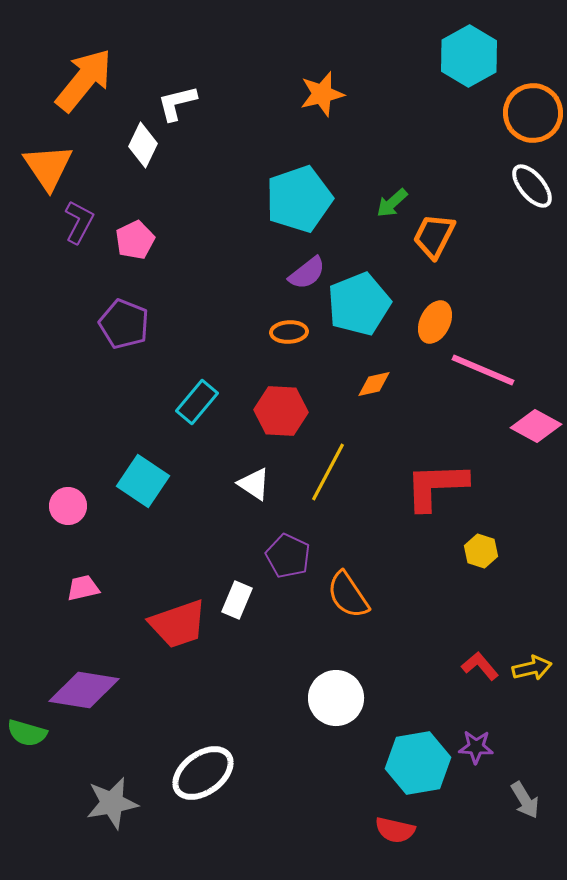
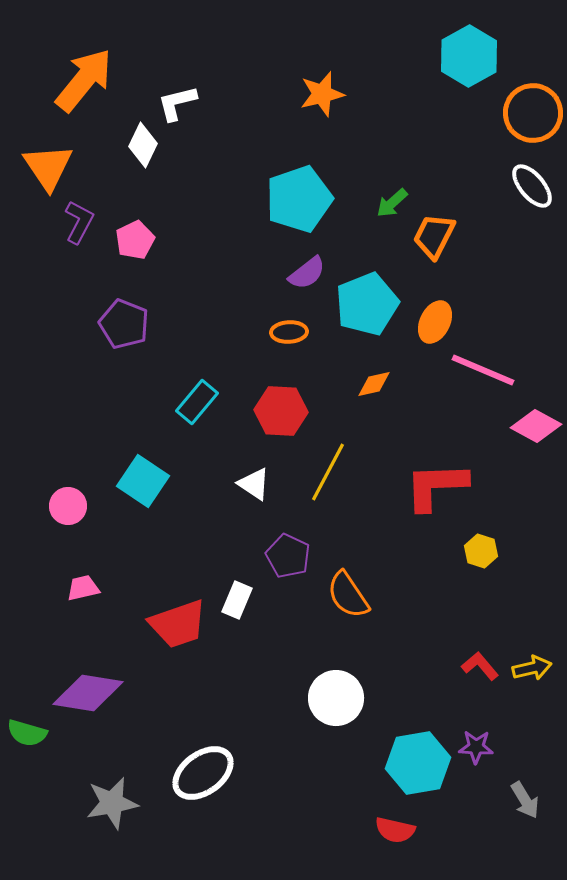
cyan pentagon at (359, 304): moved 8 px right
purple diamond at (84, 690): moved 4 px right, 3 px down
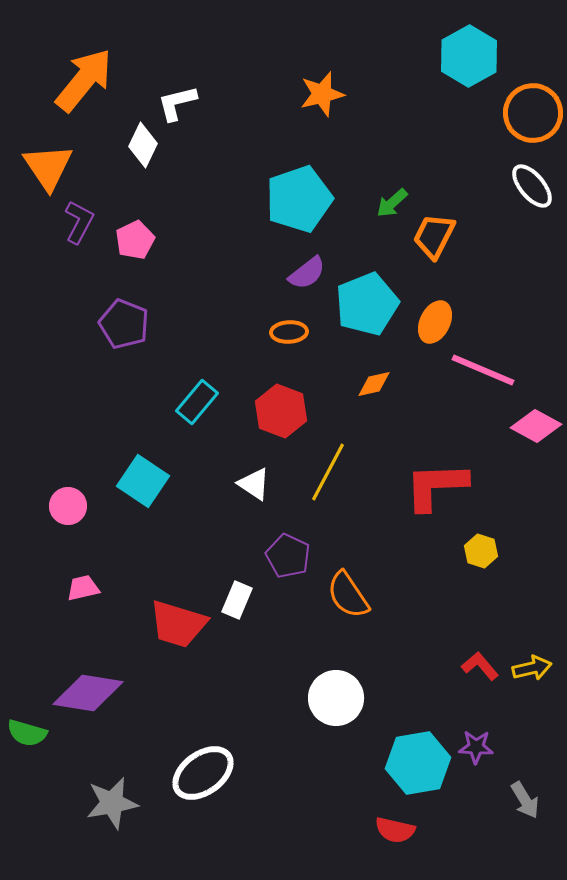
red hexagon at (281, 411): rotated 18 degrees clockwise
red trapezoid at (178, 624): rotated 36 degrees clockwise
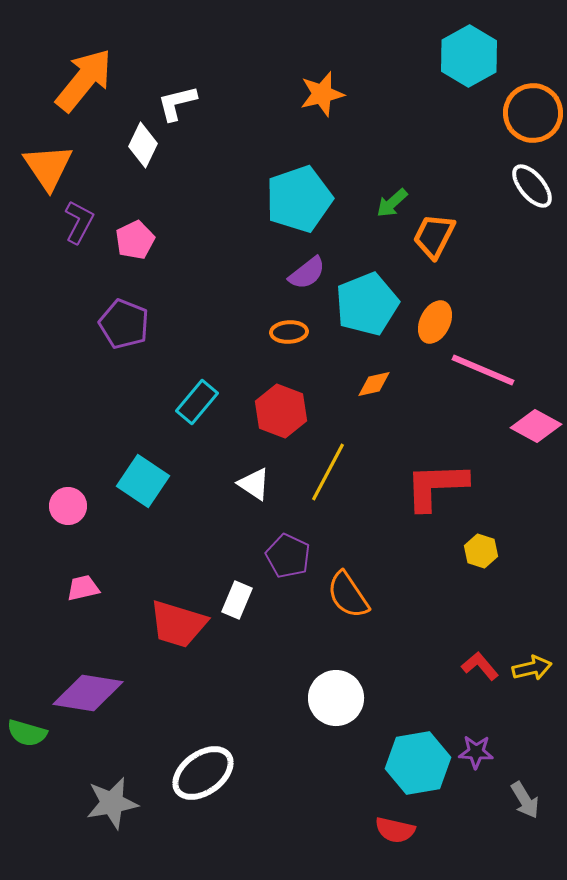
purple star at (476, 747): moved 5 px down
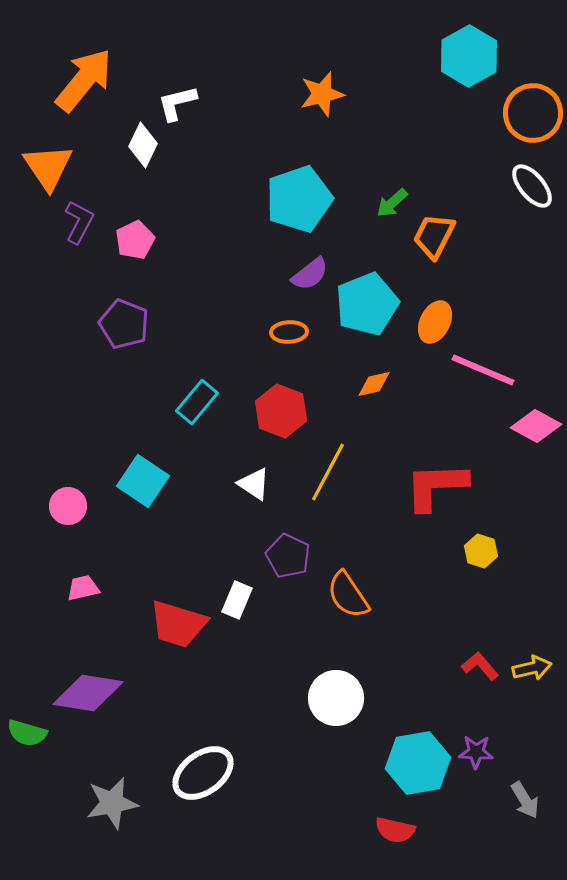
purple semicircle at (307, 273): moved 3 px right, 1 px down
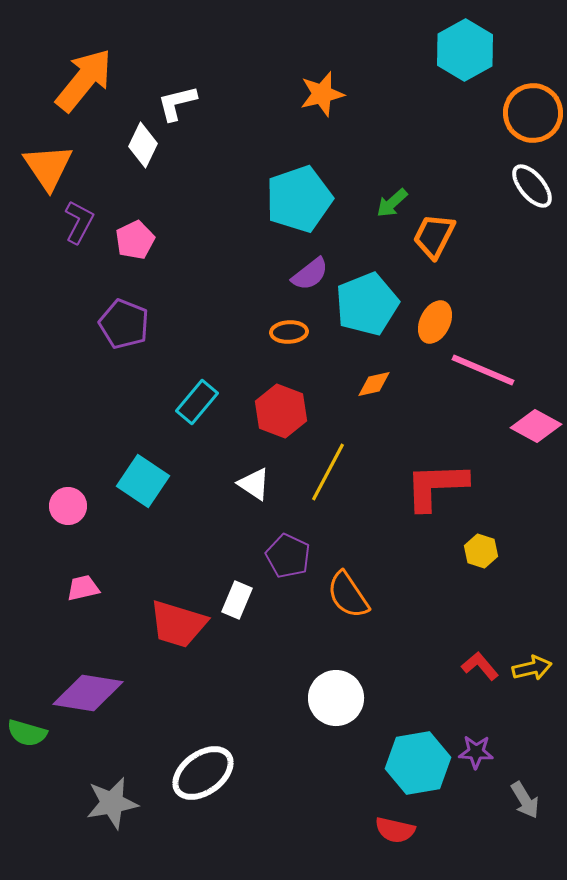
cyan hexagon at (469, 56): moved 4 px left, 6 px up
